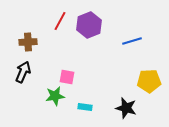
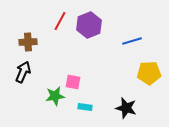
pink square: moved 6 px right, 5 px down
yellow pentagon: moved 8 px up
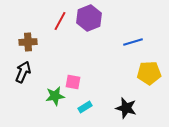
purple hexagon: moved 7 px up
blue line: moved 1 px right, 1 px down
cyan rectangle: rotated 40 degrees counterclockwise
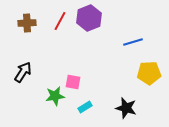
brown cross: moved 1 px left, 19 px up
black arrow: rotated 10 degrees clockwise
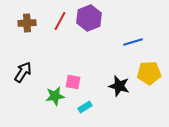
black star: moved 7 px left, 22 px up
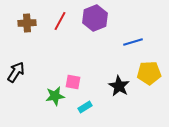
purple hexagon: moved 6 px right
black arrow: moved 7 px left
black star: rotated 15 degrees clockwise
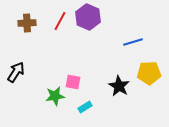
purple hexagon: moved 7 px left, 1 px up; rotated 15 degrees counterclockwise
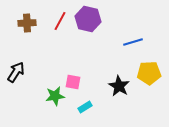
purple hexagon: moved 2 px down; rotated 10 degrees counterclockwise
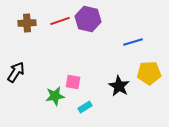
red line: rotated 42 degrees clockwise
